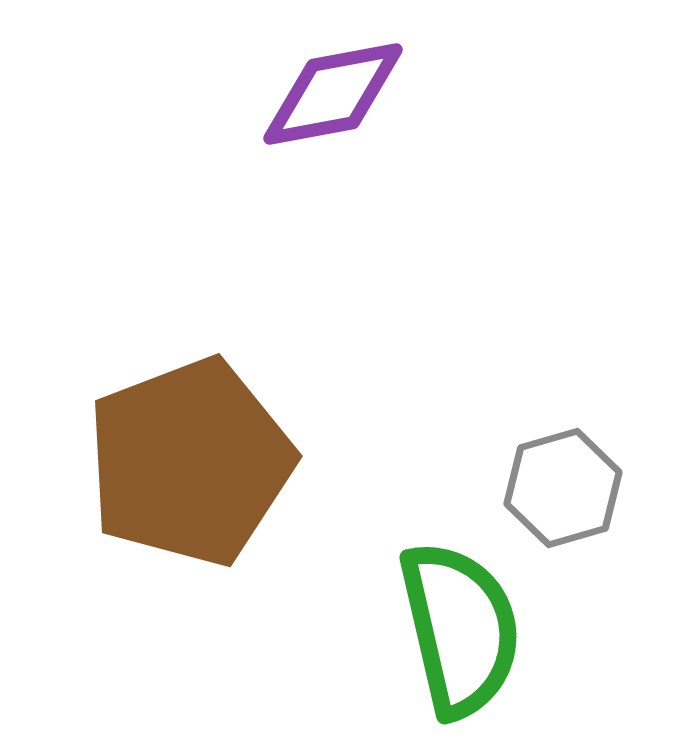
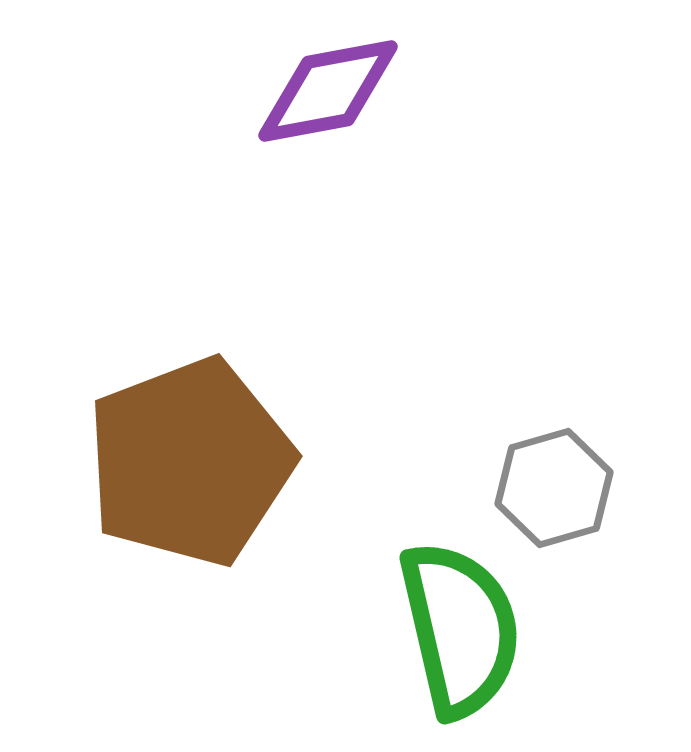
purple diamond: moved 5 px left, 3 px up
gray hexagon: moved 9 px left
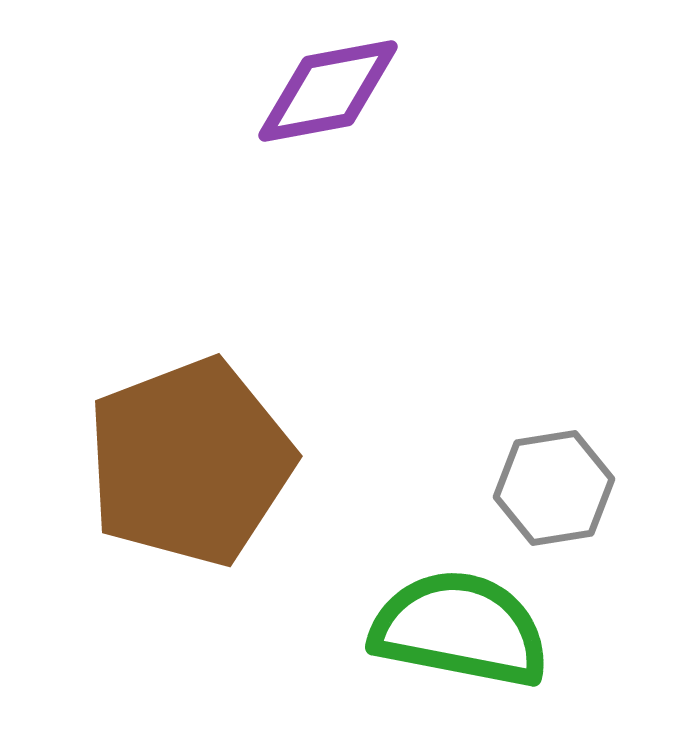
gray hexagon: rotated 7 degrees clockwise
green semicircle: rotated 66 degrees counterclockwise
